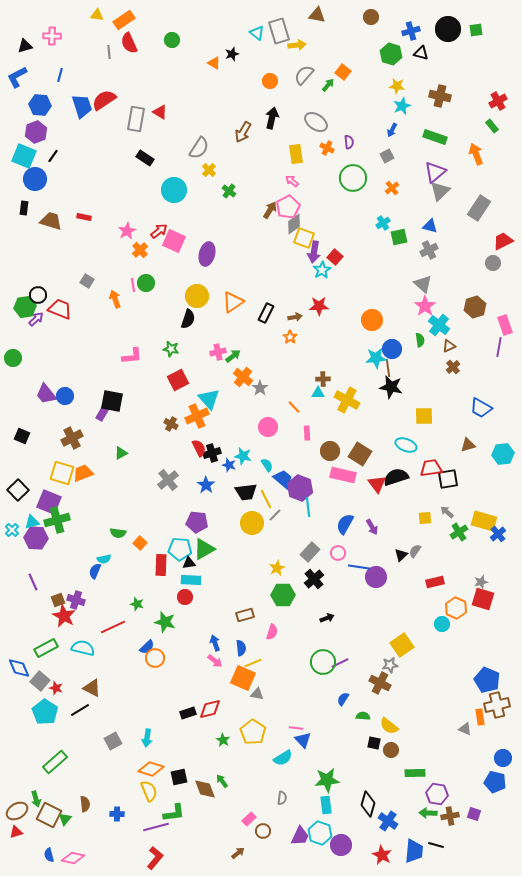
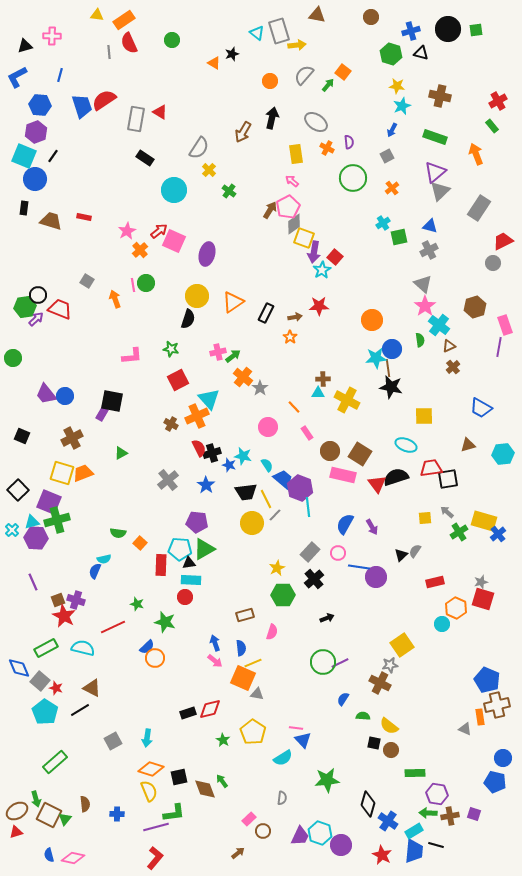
pink rectangle at (307, 433): rotated 32 degrees counterclockwise
cyan rectangle at (326, 805): moved 88 px right, 26 px down; rotated 66 degrees clockwise
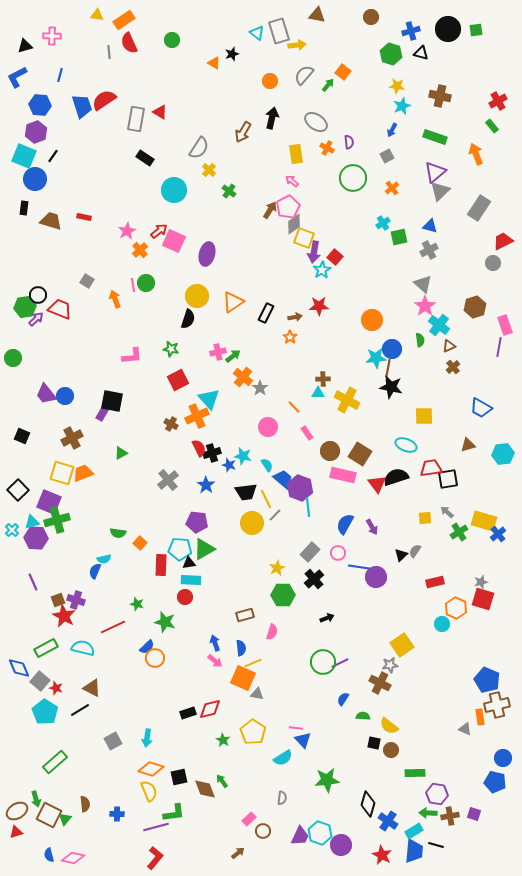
brown line at (388, 368): rotated 18 degrees clockwise
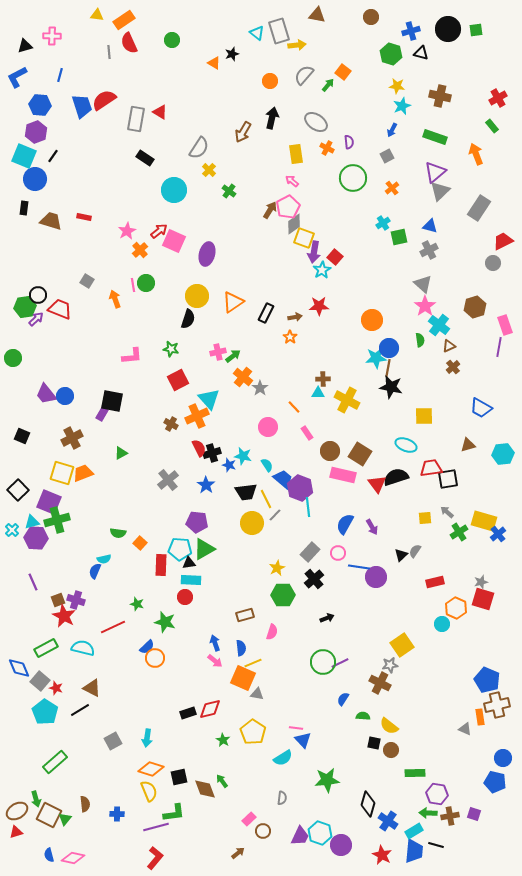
red cross at (498, 101): moved 3 px up
blue circle at (392, 349): moved 3 px left, 1 px up
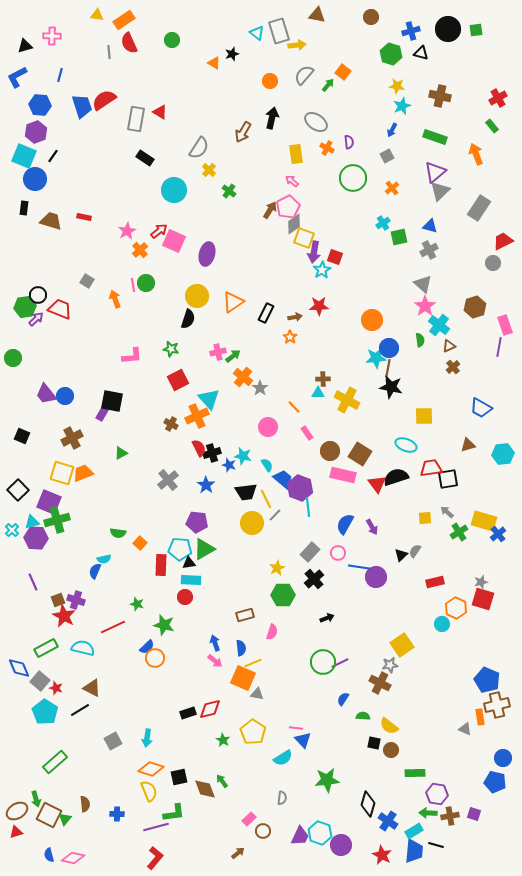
red square at (335, 257): rotated 21 degrees counterclockwise
green star at (165, 622): moved 1 px left, 3 px down
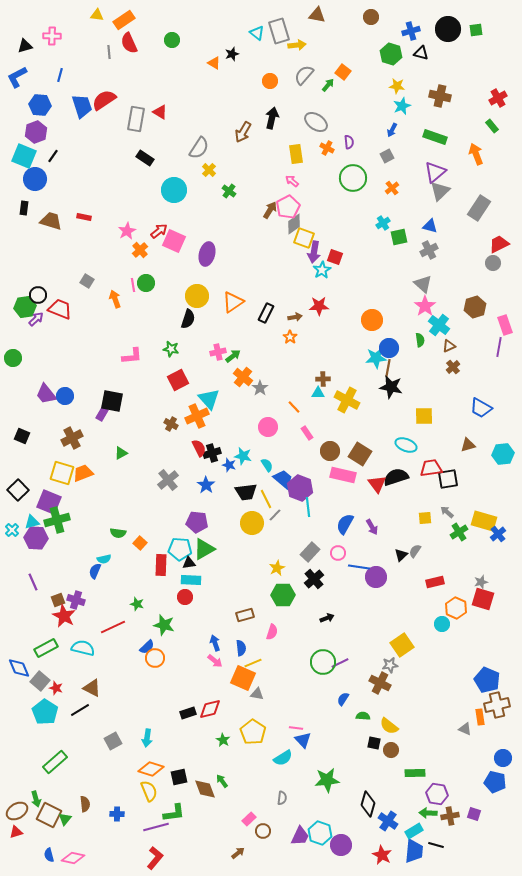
red trapezoid at (503, 241): moved 4 px left, 3 px down
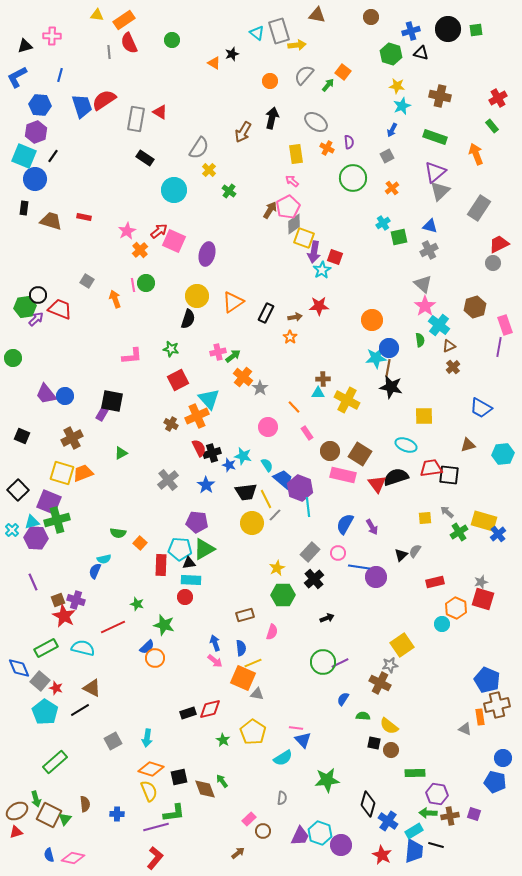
black square at (448, 479): moved 1 px right, 4 px up; rotated 15 degrees clockwise
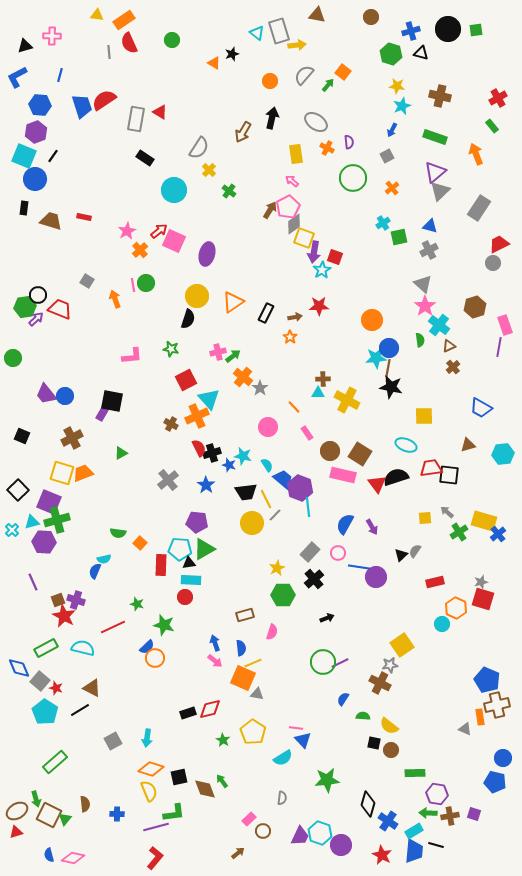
red square at (178, 380): moved 8 px right
purple hexagon at (36, 538): moved 8 px right, 4 px down
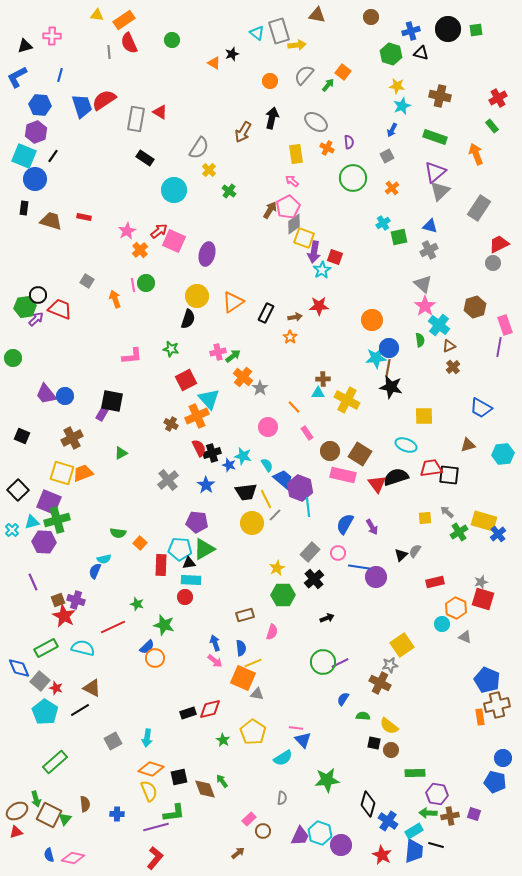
gray triangle at (465, 729): moved 92 px up
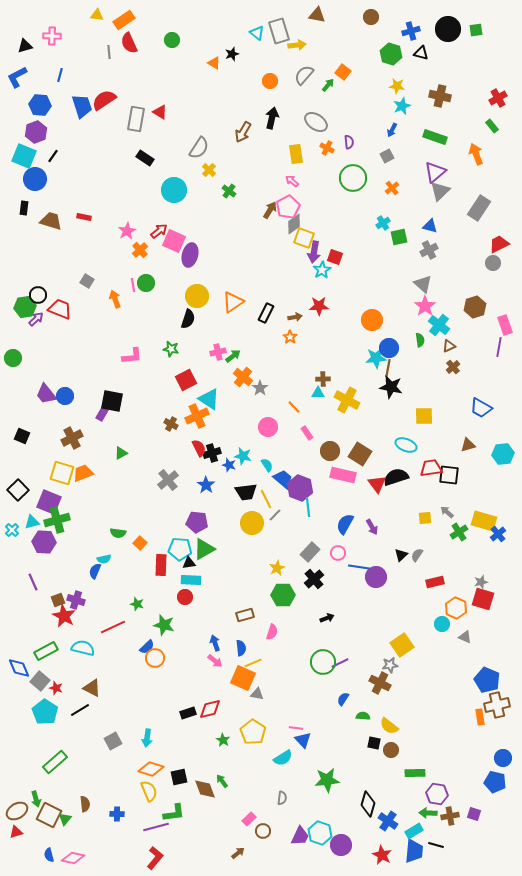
purple ellipse at (207, 254): moved 17 px left, 1 px down
cyan triangle at (209, 399): rotated 15 degrees counterclockwise
gray semicircle at (415, 551): moved 2 px right, 4 px down
green rectangle at (46, 648): moved 3 px down
